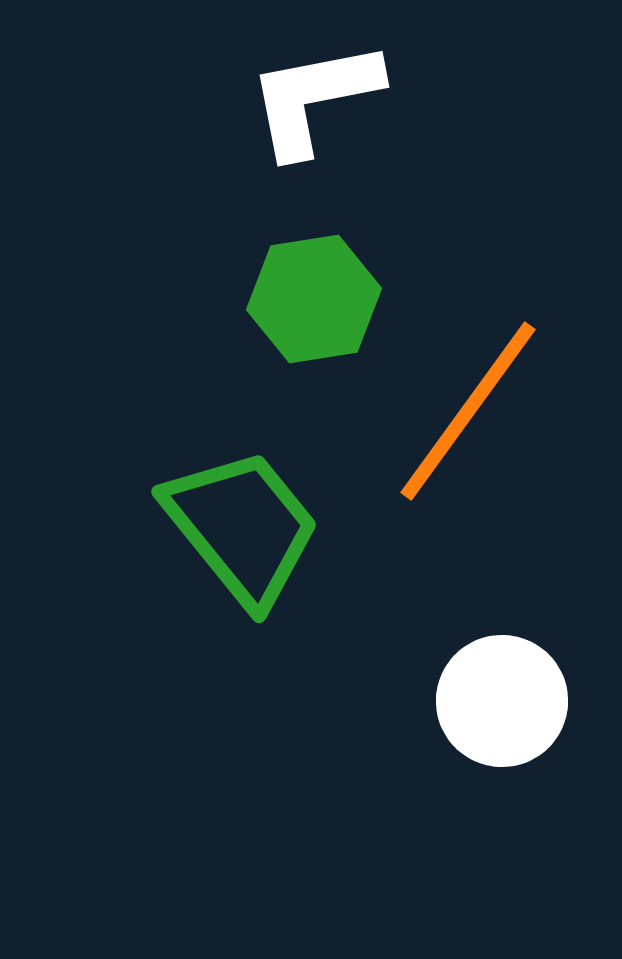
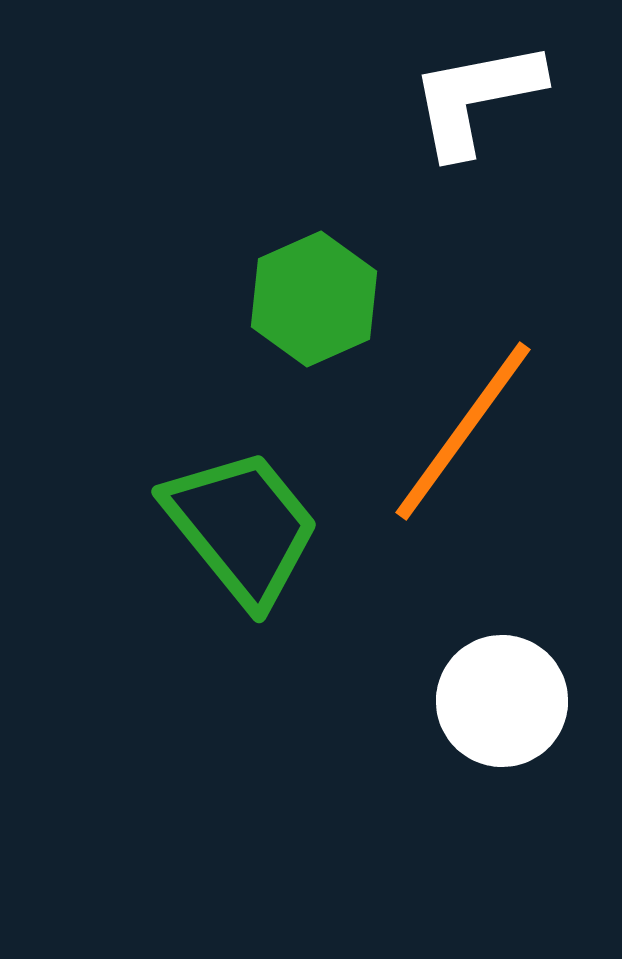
white L-shape: moved 162 px right
green hexagon: rotated 15 degrees counterclockwise
orange line: moved 5 px left, 20 px down
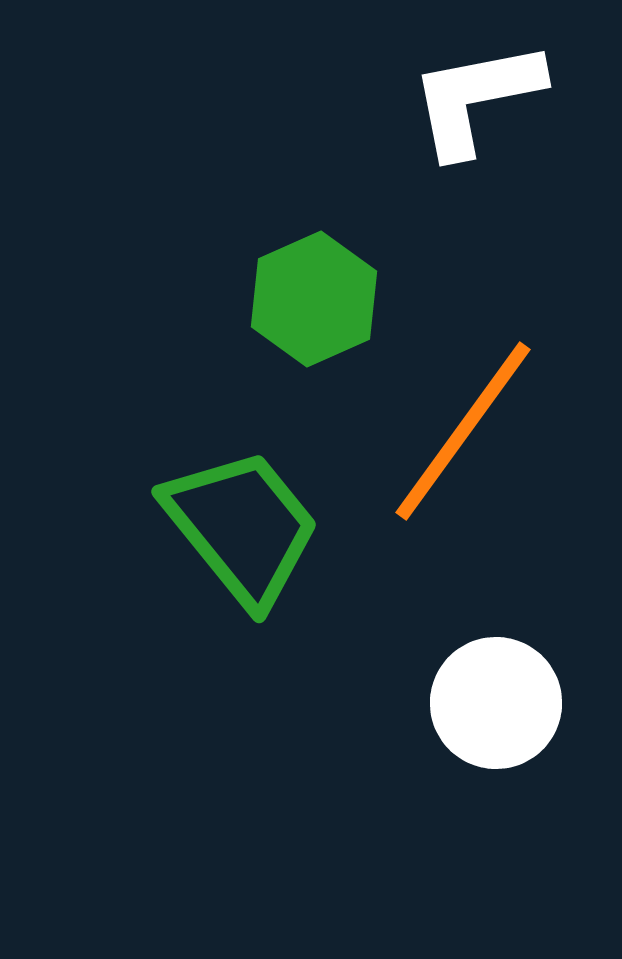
white circle: moved 6 px left, 2 px down
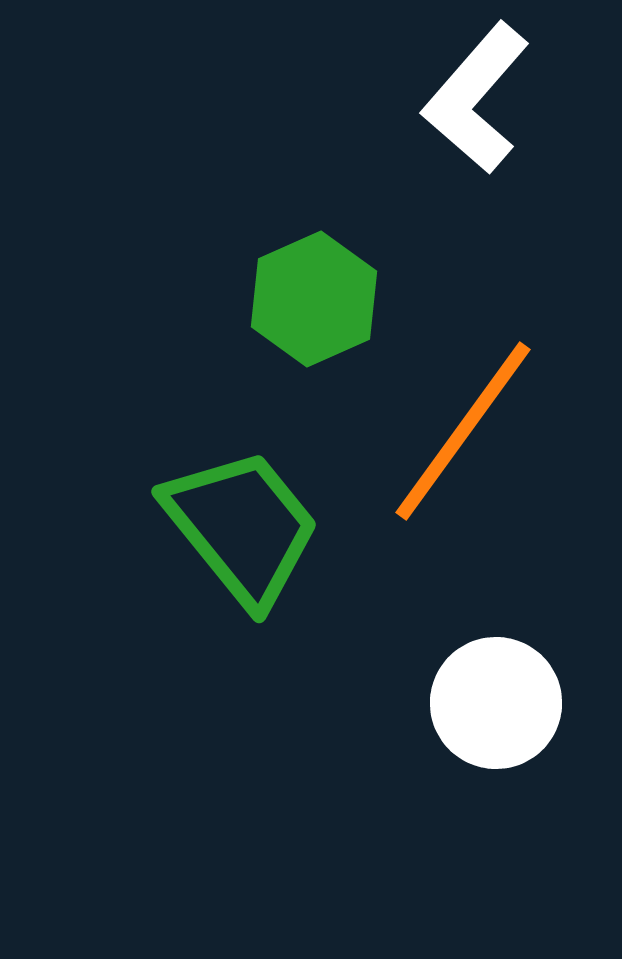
white L-shape: rotated 38 degrees counterclockwise
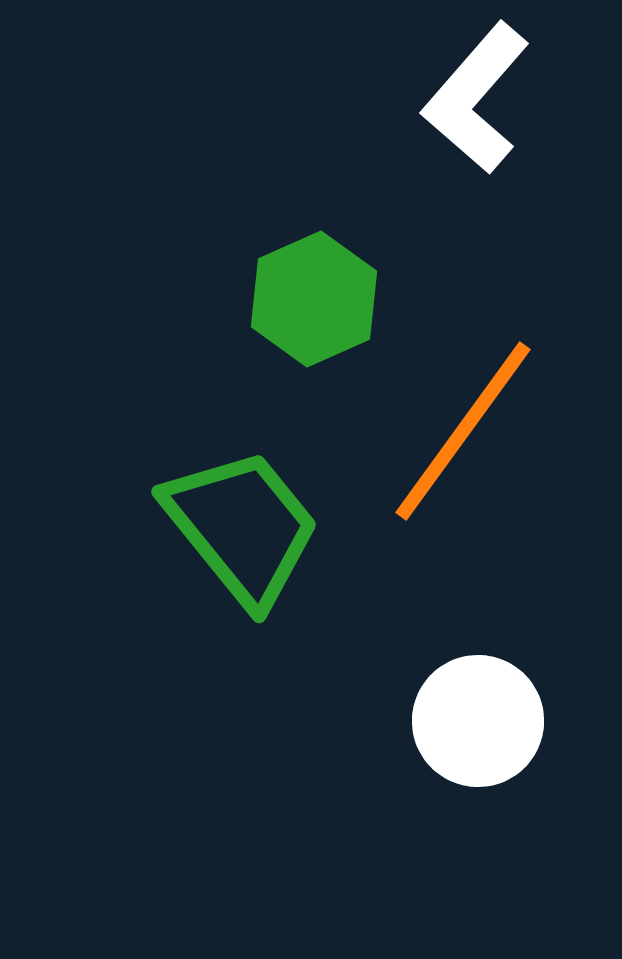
white circle: moved 18 px left, 18 px down
